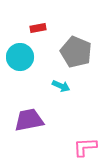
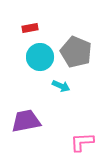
red rectangle: moved 8 px left
cyan circle: moved 20 px right
purple trapezoid: moved 3 px left, 1 px down
pink L-shape: moved 3 px left, 5 px up
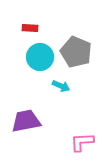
red rectangle: rotated 14 degrees clockwise
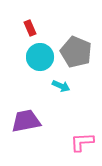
red rectangle: rotated 63 degrees clockwise
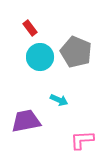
red rectangle: rotated 14 degrees counterclockwise
cyan arrow: moved 2 px left, 14 px down
pink L-shape: moved 2 px up
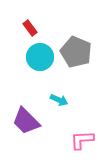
purple trapezoid: rotated 124 degrees counterclockwise
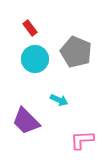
cyan circle: moved 5 px left, 2 px down
